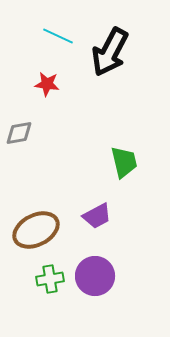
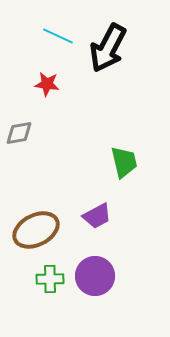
black arrow: moved 2 px left, 4 px up
green cross: rotated 8 degrees clockwise
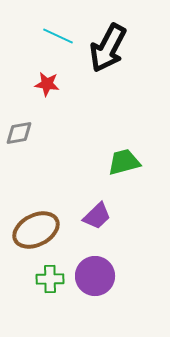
green trapezoid: rotated 92 degrees counterclockwise
purple trapezoid: rotated 16 degrees counterclockwise
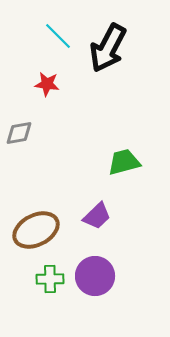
cyan line: rotated 20 degrees clockwise
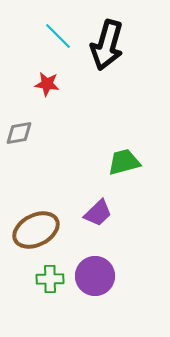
black arrow: moved 1 px left, 3 px up; rotated 12 degrees counterclockwise
purple trapezoid: moved 1 px right, 3 px up
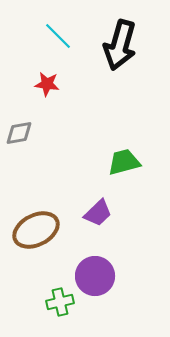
black arrow: moved 13 px right
green cross: moved 10 px right, 23 px down; rotated 12 degrees counterclockwise
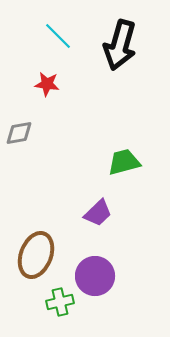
brown ellipse: moved 25 px down; rotated 42 degrees counterclockwise
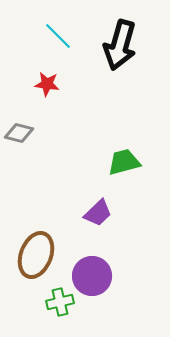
gray diamond: rotated 24 degrees clockwise
purple circle: moved 3 px left
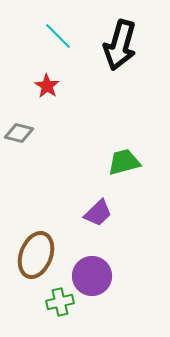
red star: moved 2 px down; rotated 25 degrees clockwise
